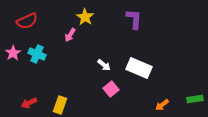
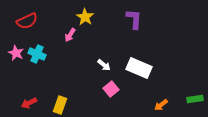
pink star: moved 3 px right; rotated 14 degrees counterclockwise
orange arrow: moved 1 px left
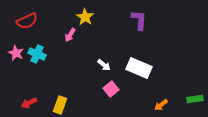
purple L-shape: moved 5 px right, 1 px down
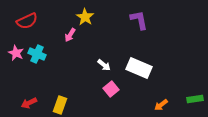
purple L-shape: rotated 15 degrees counterclockwise
